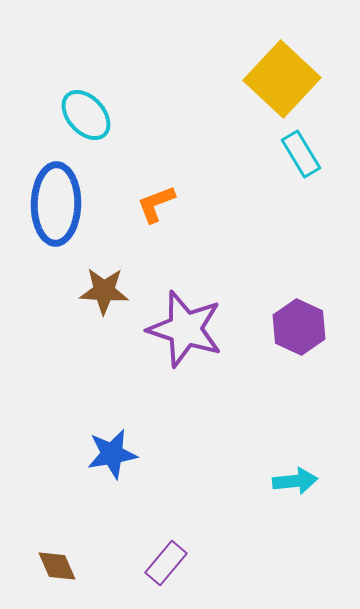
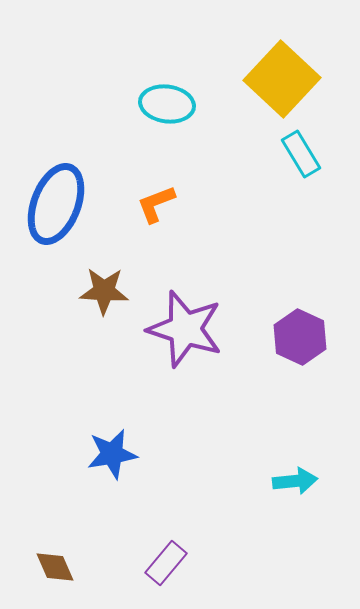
cyan ellipse: moved 81 px right, 11 px up; rotated 40 degrees counterclockwise
blue ellipse: rotated 20 degrees clockwise
purple hexagon: moved 1 px right, 10 px down
brown diamond: moved 2 px left, 1 px down
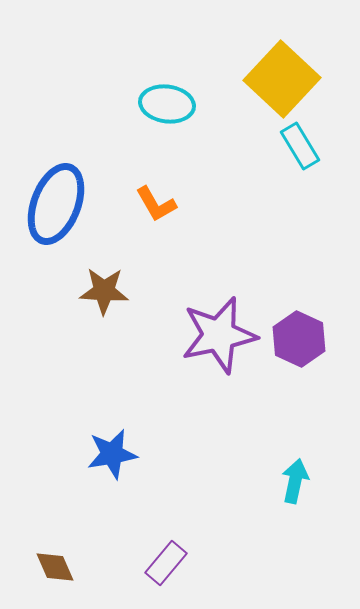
cyan rectangle: moved 1 px left, 8 px up
orange L-shape: rotated 99 degrees counterclockwise
purple star: moved 34 px right, 6 px down; rotated 30 degrees counterclockwise
purple hexagon: moved 1 px left, 2 px down
cyan arrow: rotated 72 degrees counterclockwise
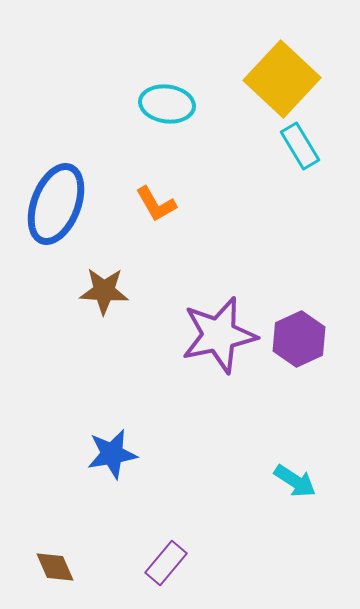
purple hexagon: rotated 10 degrees clockwise
cyan arrow: rotated 111 degrees clockwise
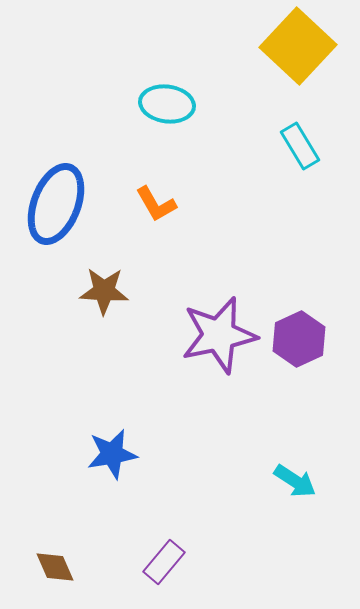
yellow square: moved 16 px right, 33 px up
purple rectangle: moved 2 px left, 1 px up
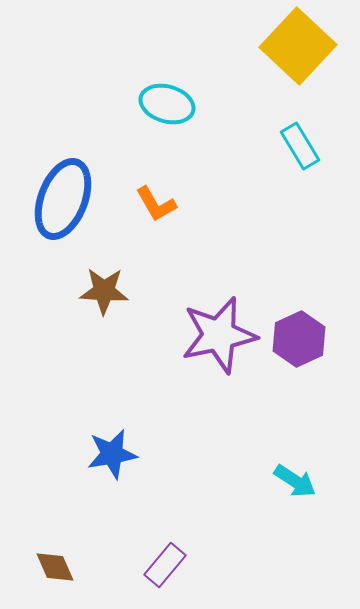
cyan ellipse: rotated 8 degrees clockwise
blue ellipse: moved 7 px right, 5 px up
purple rectangle: moved 1 px right, 3 px down
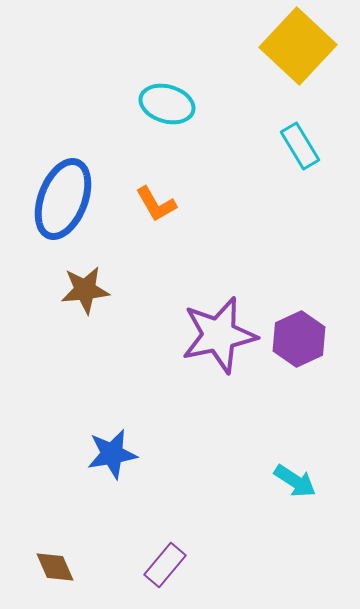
brown star: moved 19 px left, 1 px up; rotated 9 degrees counterclockwise
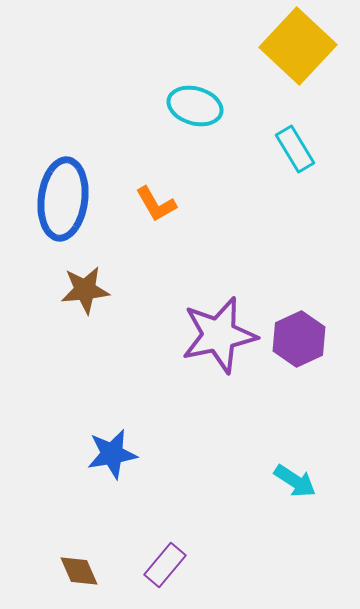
cyan ellipse: moved 28 px right, 2 px down
cyan rectangle: moved 5 px left, 3 px down
blue ellipse: rotated 14 degrees counterclockwise
brown diamond: moved 24 px right, 4 px down
